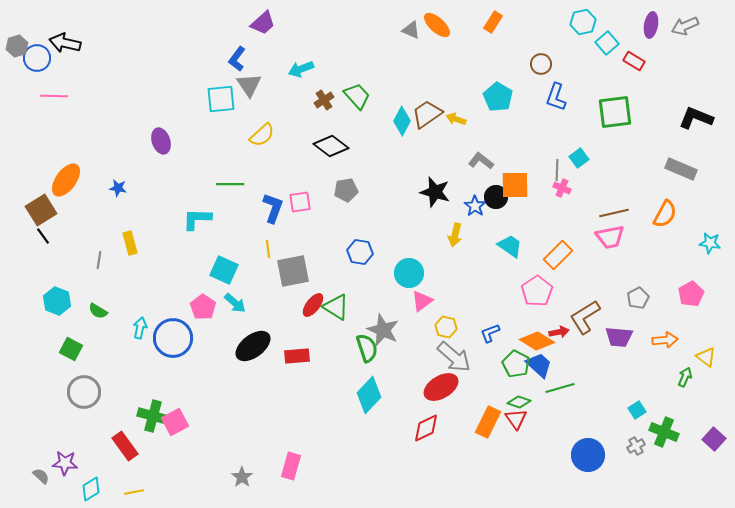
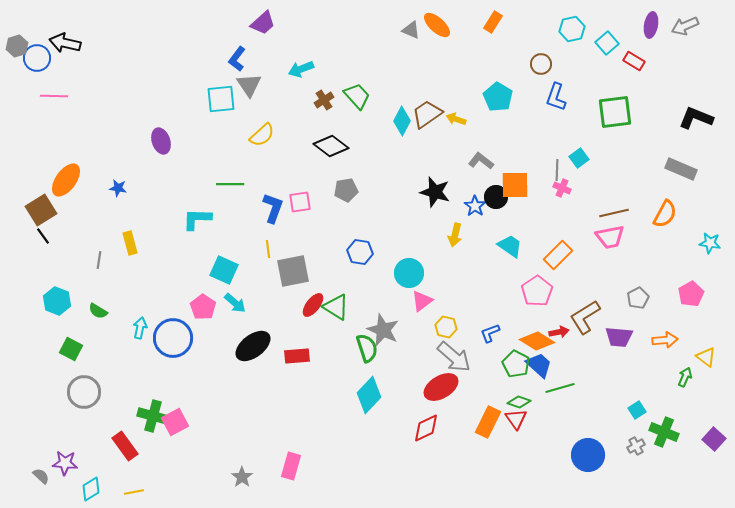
cyan hexagon at (583, 22): moved 11 px left, 7 px down
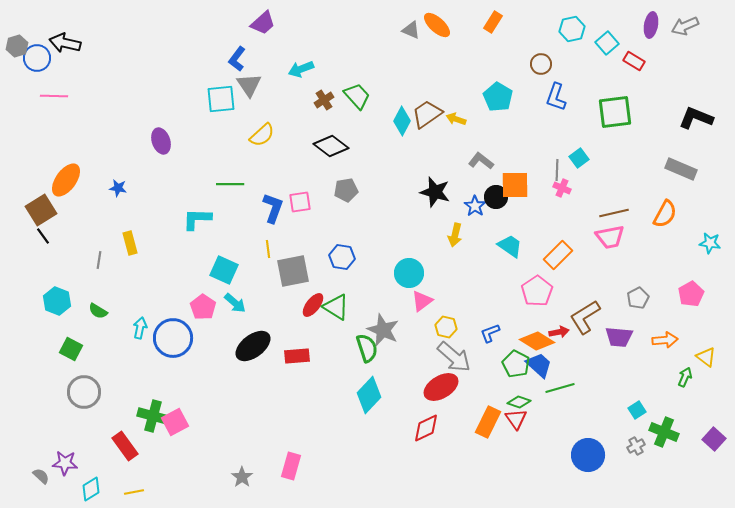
blue hexagon at (360, 252): moved 18 px left, 5 px down
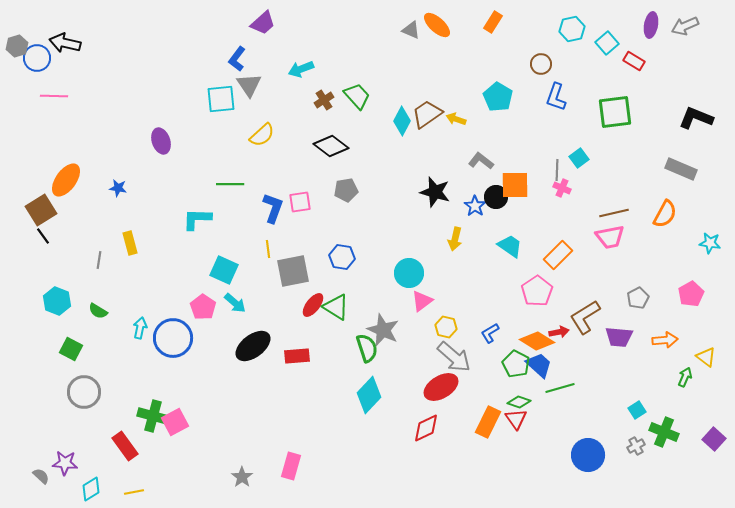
yellow arrow at (455, 235): moved 4 px down
blue L-shape at (490, 333): rotated 10 degrees counterclockwise
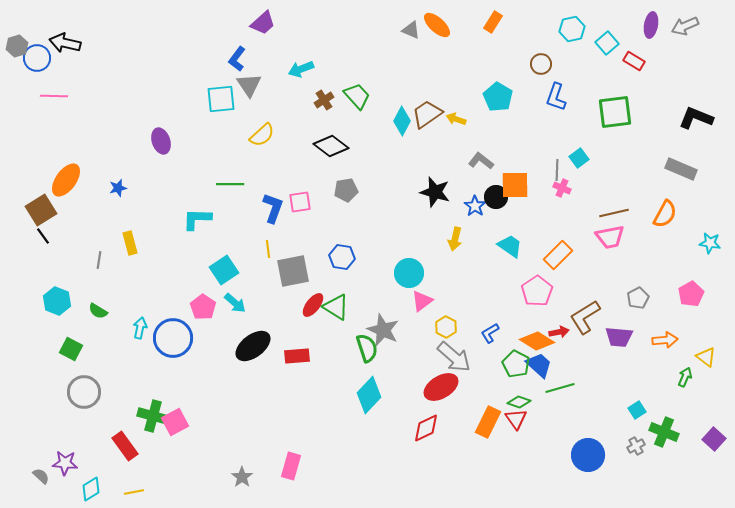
blue star at (118, 188): rotated 24 degrees counterclockwise
cyan square at (224, 270): rotated 32 degrees clockwise
yellow hexagon at (446, 327): rotated 15 degrees clockwise
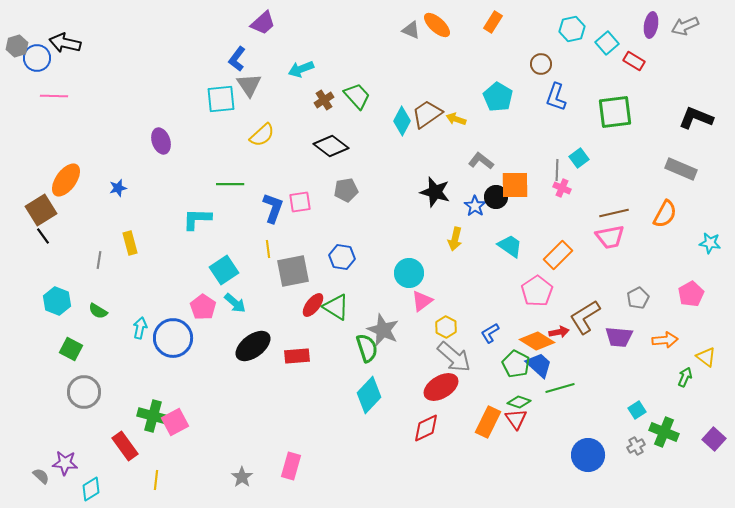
yellow line at (134, 492): moved 22 px right, 12 px up; rotated 72 degrees counterclockwise
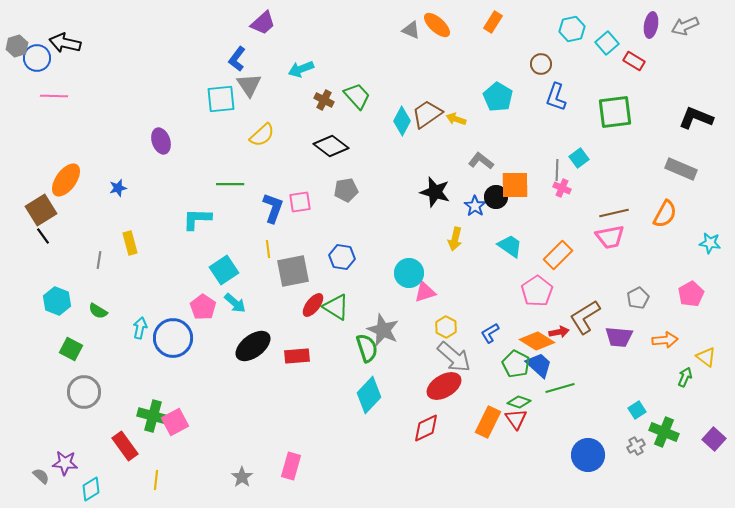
brown cross at (324, 100): rotated 30 degrees counterclockwise
pink triangle at (422, 301): moved 3 px right, 9 px up; rotated 20 degrees clockwise
red ellipse at (441, 387): moved 3 px right, 1 px up
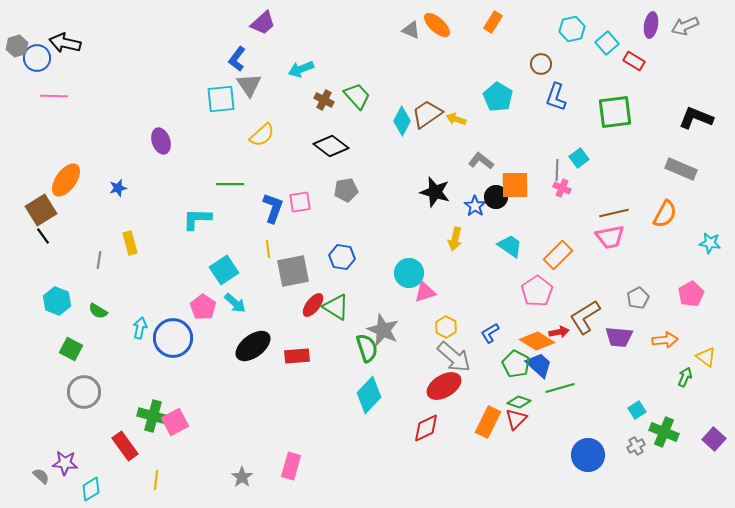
red triangle at (516, 419): rotated 20 degrees clockwise
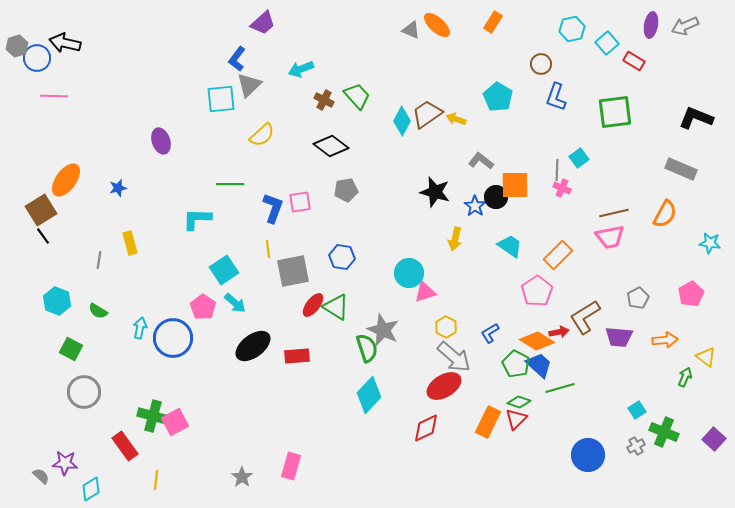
gray triangle at (249, 85): rotated 20 degrees clockwise
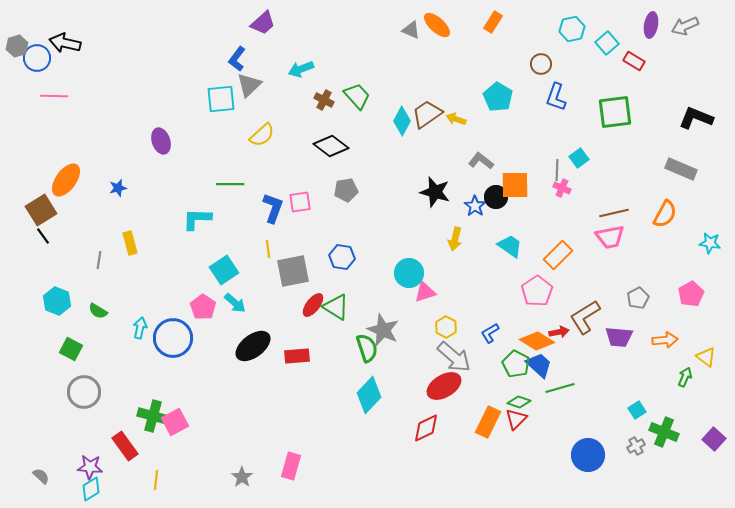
purple star at (65, 463): moved 25 px right, 4 px down
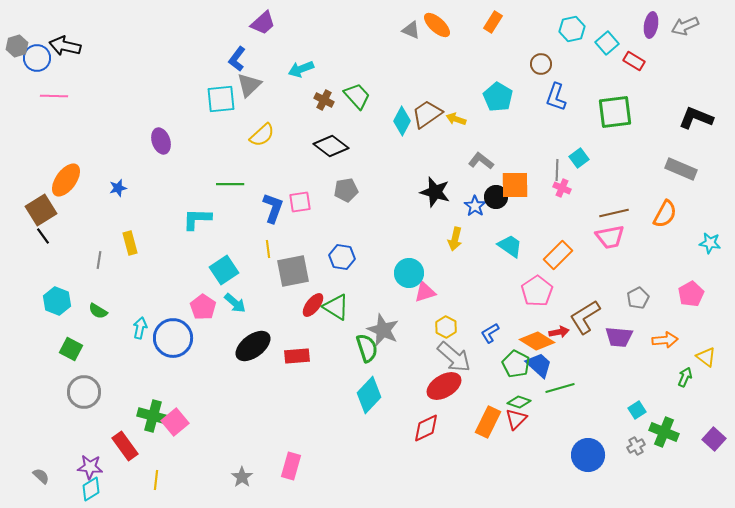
black arrow at (65, 43): moved 3 px down
pink square at (175, 422): rotated 12 degrees counterclockwise
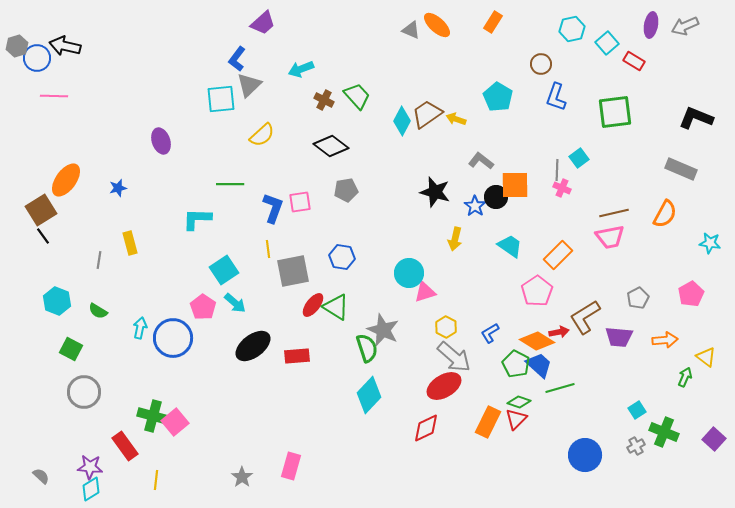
blue circle at (588, 455): moved 3 px left
